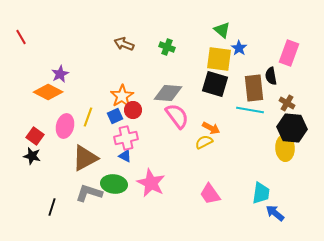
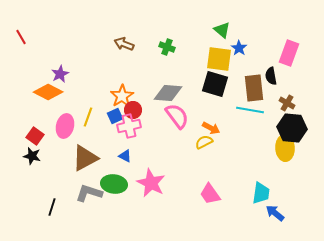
pink cross: moved 3 px right, 12 px up
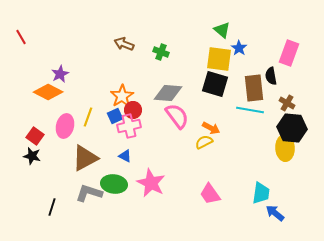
green cross: moved 6 px left, 5 px down
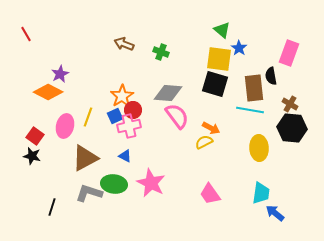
red line: moved 5 px right, 3 px up
brown cross: moved 3 px right, 1 px down
yellow ellipse: moved 26 px left
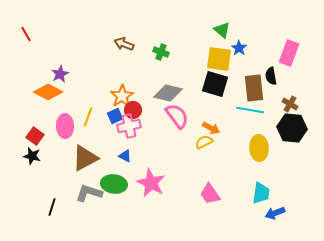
gray diamond: rotated 8 degrees clockwise
pink ellipse: rotated 15 degrees counterclockwise
blue arrow: rotated 60 degrees counterclockwise
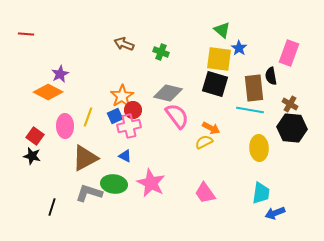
red line: rotated 56 degrees counterclockwise
pink trapezoid: moved 5 px left, 1 px up
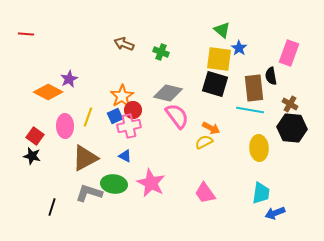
purple star: moved 9 px right, 5 px down
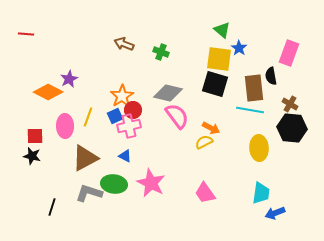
red square: rotated 36 degrees counterclockwise
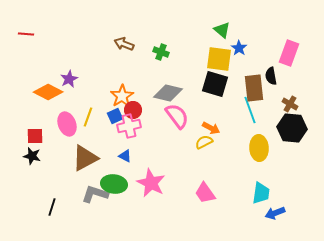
cyan line: rotated 60 degrees clockwise
pink ellipse: moved 2 px right, 2 px up; rotated 20 degrees counterclockwise
gray L-shape: moved 6 px right, 1 px down
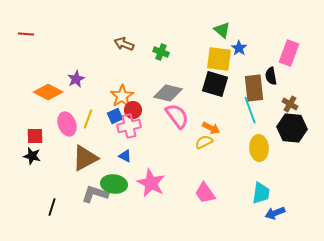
purple star: moved 7 px right
yellow line: moved 2 px down
